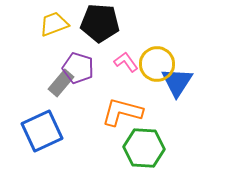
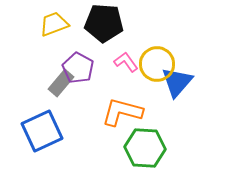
black pentagon: moved 4 px right
purple pentagon: rotated 12 degrees clockwise
blue triangle: rotated 8 degrees clockwise
green hexagon: moved 1 px right
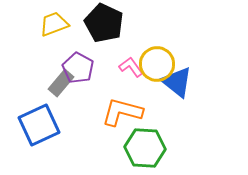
black pentagon: rotated 21 degrees clockwise
pink L-shape: moved 5 px right, 5 px down
blue triangle: rotated 32 degrees counterclockwise
blue square: moved 3 px left, 6 px up
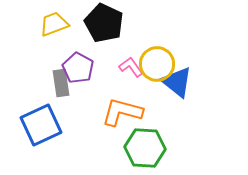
gray rectangle: rotated 48 degrees counterclockwise
blue square: moved 2 px right
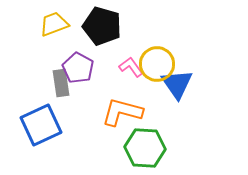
black pentagon: moved 2 px left, 3 px down; rotated 9 degrees counterclockwise
blue triangle: moved 2 px down; rotated 16 degrees clockwise
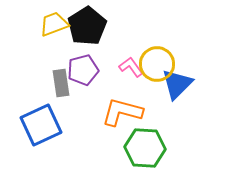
black pentagon: moved 15 px left; rotated 24 degrees clockwise
purple pentagon: moved 5 px right, 2 px down; rotated 28 degrees clockwise
blue triangle: rotated 20 degrees clockwise
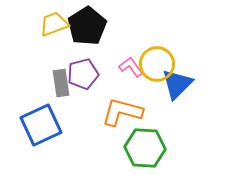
purple pentagon: moved 4 px down
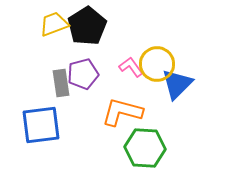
blue square: rotated 18 degrees clockwise
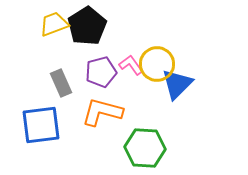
pink L-shape: moved 2 px up
purple pentagon: moved 18 px right, 2 px up
gray rectangle: rotated 16 degrees counterclockwise
orange L-shape: moved 20 px left
